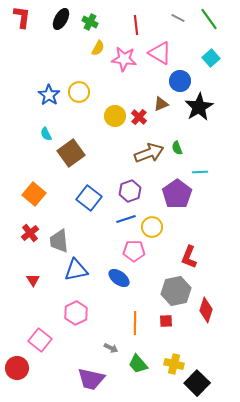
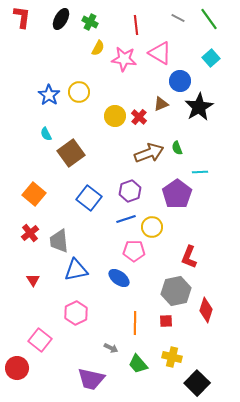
yellow cross at (174, 364): moved 2 px left, 7 px up
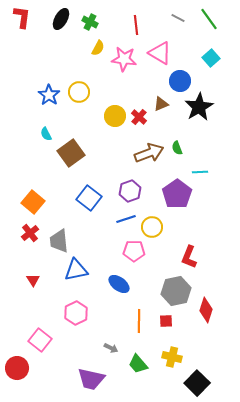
orange square at (34, 194): moved 1 px left, 8 px down
blue ellipse at (119, 278): moved 6 px down
orange line at (135, 323): moved 4 px right, 2 px up
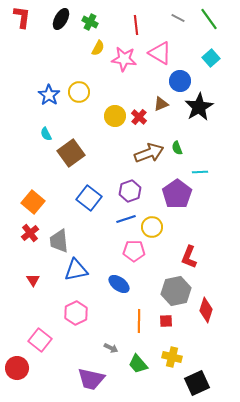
black square at (197, 383): rotated 20 degrees clockwise
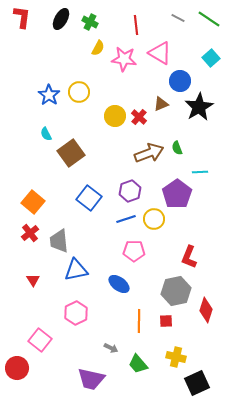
green line at (209, 19): rotated 20 degrees counterclockwise
yellow circle at (152, 227): moved 2 px right, 8 px up
yellow cross at (172, 357): moved 4 px right
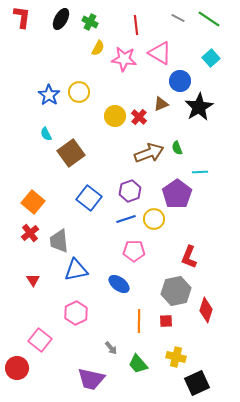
gray arrow at (111, 348): rotated 24 degrees clockwise
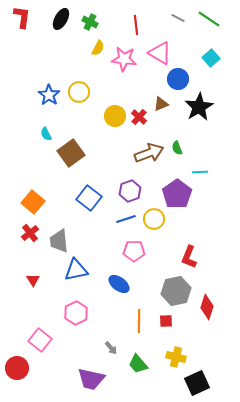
blue circle at (180, 81): moved 2 px left, 2 px up
red diamond at (206, 310): moved 1 px right, 3 px up
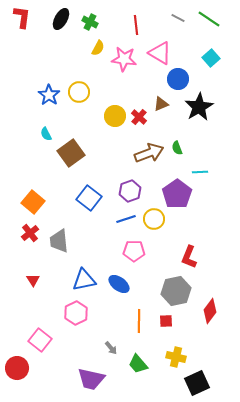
blue triangle at (76, 270): moved 8 px right, 10 px down
red diamond at (207, 307): moved 3 px right, 4 px down; rotated 20 degrees clockwise
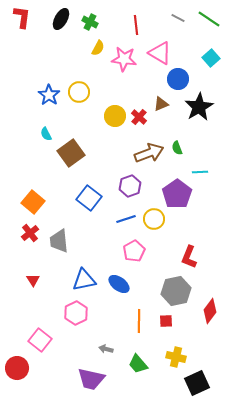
purple hexagon at (130, 191): moved 5 px up
pink pentagon at (134, 251): rotated 30 degrees counterclockwise
gray arrow at (111, 348): moved 5 px left, 1 px down; rotated 144 degrees clockwise
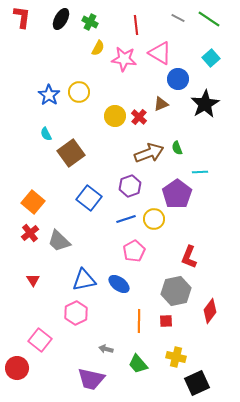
black star at (199, 107): moved 6 px right, 3 px up
gray trapezoid at (59, 241): rotated 40 degrees counterclockwise
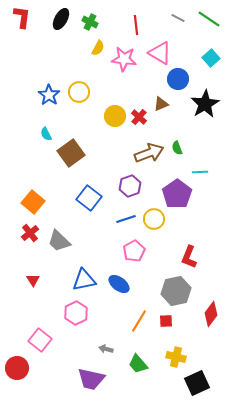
red diamond at (210, 311): moved 1 px right, 3 px down
orange line at (139, 321): rotated 30 degrees clockwise
